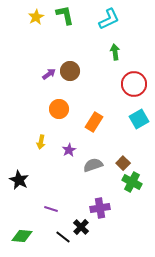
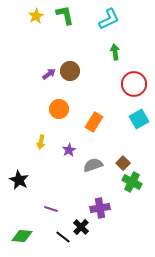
yellow star: moved 1 px up
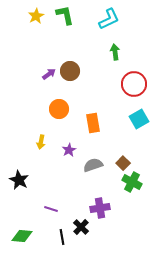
orange rectangle: moved 1 px left, 1 px down; rotated 42 degrees counterclockwise
black line: moved 1 px left; rotated 42 degrees clockwise
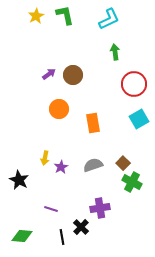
brown circle: moved 3 px right, 4 px down
yellow arrow: moved 4 px right, 16 px down
purple star: moved 8 px left, 17 px down
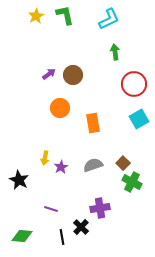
orange circle: moved 1 px right, 1 px up
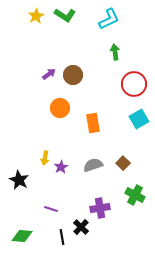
green L-shape: rotated 135 degrees clockwise
green cross: moved 3 px right, 13 px down
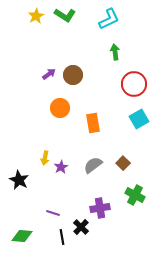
gray semicircle: rotated 18 degrees counterclockwise
purple line: moved 2 px right, 4 px down
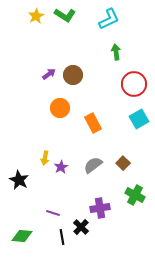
green arrow: moved 1 px right
orange rectangle: rotated 18 degrees counterclockwise
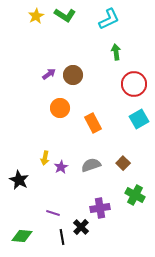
gray semicircle: moved 2 px left; rotated 18 degrees clockwise
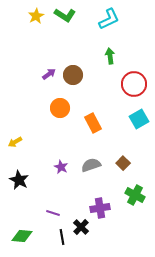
green arrow: moved 6 px left, 4 px down
yellow arrow: moved 30 px left, 16 px up; rotated 48 degrees clockwise
purple star: rotated 16 degrees counterclockwise
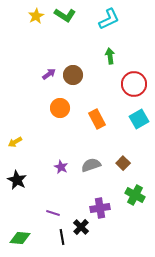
orange rectangle: moved 4 px right, 4 px up
black star: moved 2 px left
green diamond: moved 2 px left, 2 px down
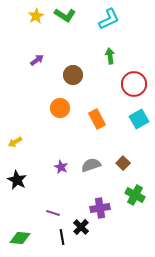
purple arrow: moved 12 px left, 14 px up
